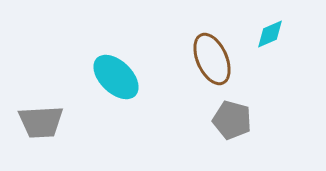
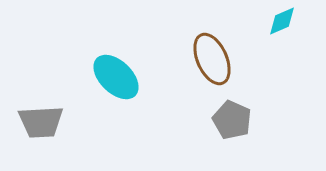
cyan diamond: moved 12 px right, 13 px up
gray pentagon: rotated 9 degrees clockwise
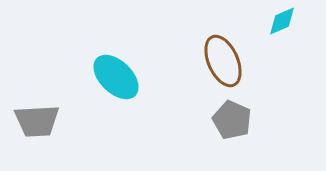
brown ellipse: moved 11 px right, 2 px down
gray trapezoid: moved 4 px left, 1 px up
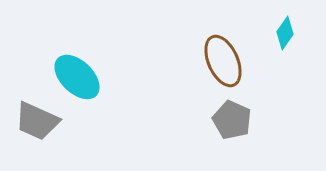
cyan diamond: moved 3 px right, 12 px down; rotated 32 degrees counterclockwise
cyan ellipse: moved 39 px left
gray trapezoid: rotated 27 degrees clockwise
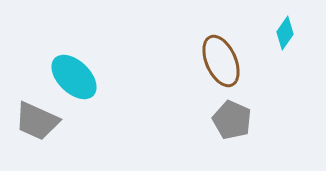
brown ellipse: moved 2 px left
cyan ellipse: moved 3 px left
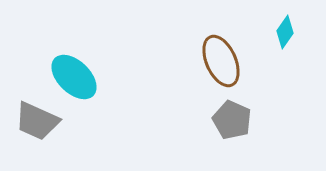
cyan diamond: moved 1 px up
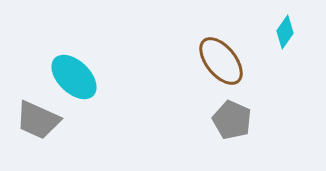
brown ellipse: rotated 15 degrees counterclockwise
gray trapezoid: moved 1 px right, 1 px up
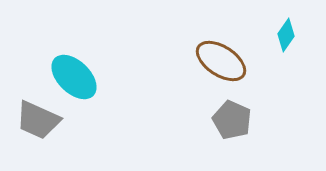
cyan diamond: moved 1 px right, 3 px down
brown ellipse: rotated 18 degrees counterclockwise
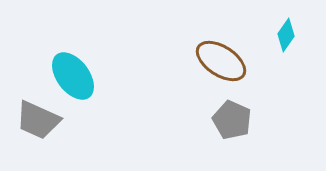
cyan ellipse: moved 1 px left, 1 px up; rotated 9 degrees clockwise
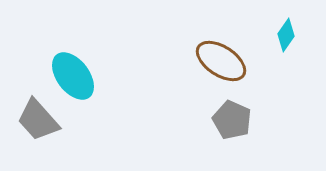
gray trapezoid: rotated 24 degrees clockwise
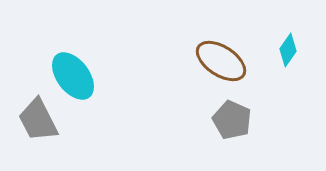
cyan diamond: moved 2 px right, 15 px down
gray trapezoid: rotated 15 degrees clockwise
